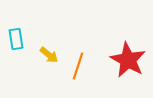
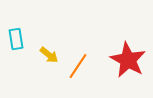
orange line: rotated 16 degrees clockwise
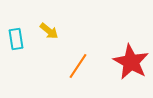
yellow arrow: moved 24 px up
red star: moved 3 px right, 2 px down
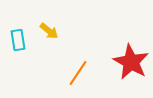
cyan rectangle: moved 2 px right, 1 px down
orange line: moved 7 px down
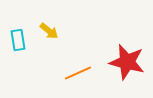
red star: moved 4 px left; rotated 15 degrees counterclockwise
orange line: rotated 32 degrees clockwise
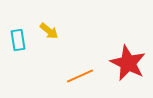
red star: moved 1 px right, 1 px down; rotated 12 degrees clockwise
orange line: moved 2 px right, 3 px down
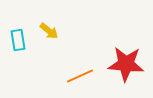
red star: moved 2 px left, 1 px down; rotated 21 degrees counterclockwise
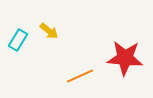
cyan rectangle: rotated 40 degrees clockwise
red star: moved 1 px left, 6 px up
